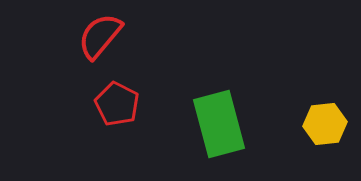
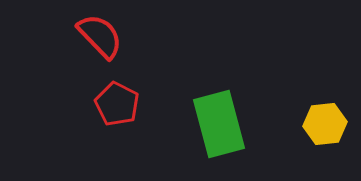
red semicircle: rotated 96 degrees clockwise
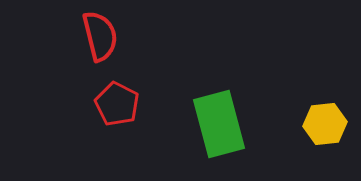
red semicircle: rotated 30 degrees clockwise
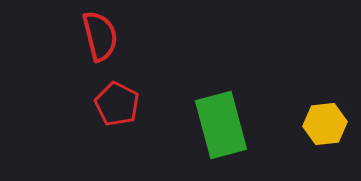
green rectangle: moved 2 px right, 1 px down
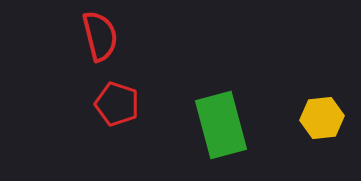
red pentagon: rotated 9 degrees counterclockwise
yellow hexagon: moved 3 px left, 6 px up
